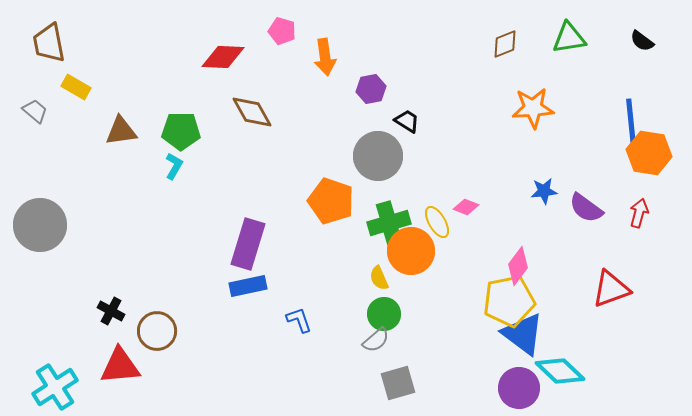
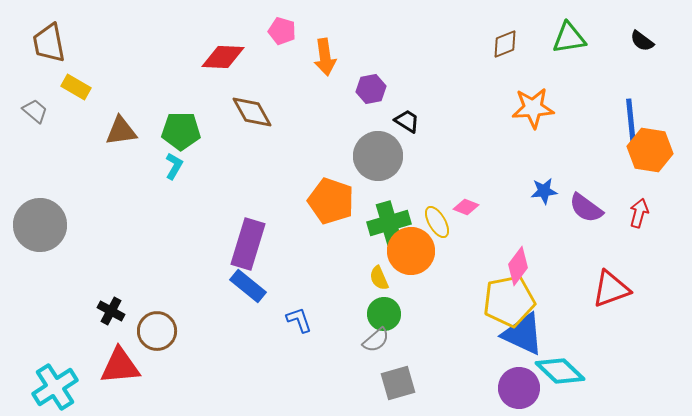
orange hexagon at (649, 153): moved 1 px right, 3 px up
blue rectangle at (248, 286): rotated 51 degrees clockwise
blue triangle at (523, 334): rotated 12 degrees counterclockwise
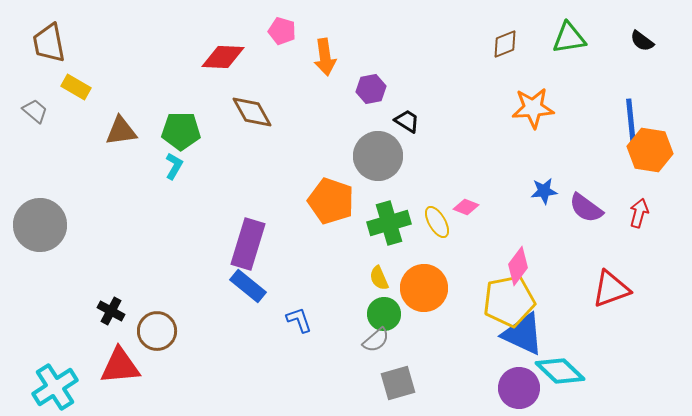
orange circle at (411, 251): moved 13 px right, 37 px down
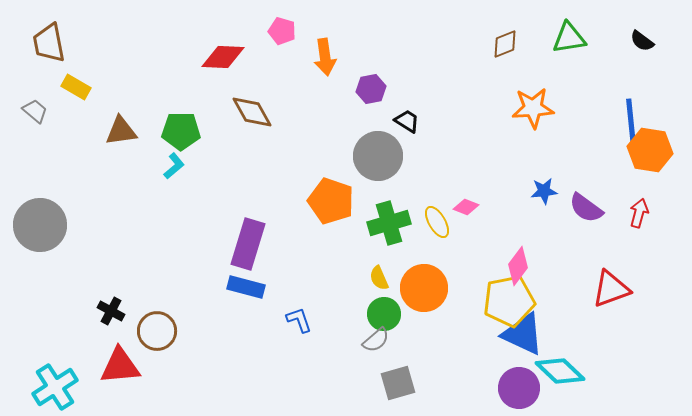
cyan L-shape at (174, 166): rotated 20 degrees clockwise
blue rectangle at (248, 286): moved 2 px left, 1 px down; rotated 24 degrees counterclockwise
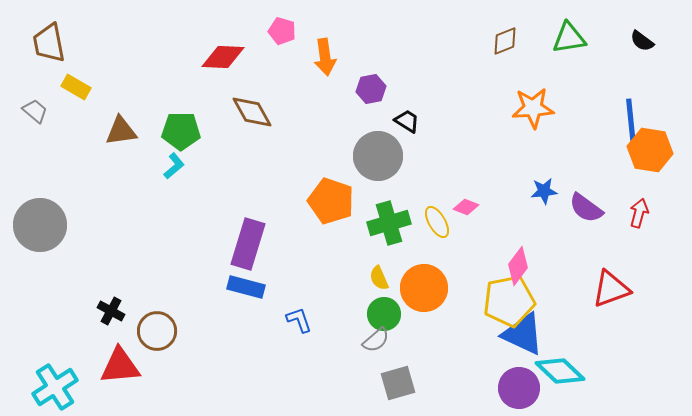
brown diamond at (505, 44): moved 3 px up
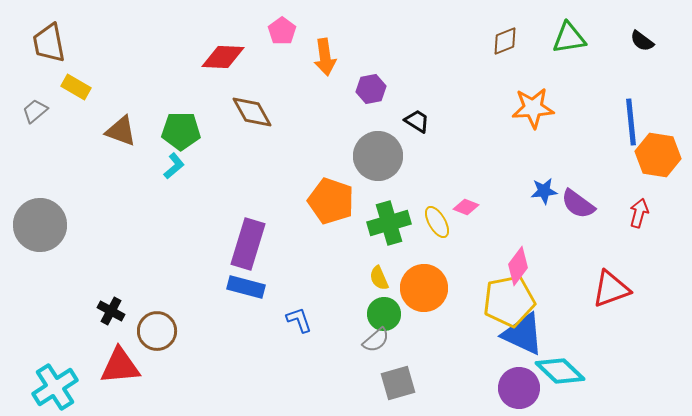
pink pentagon at (282, 31): rotated 20 degrees clockwise
gray trapezoid at (35, 111): rotated 80 degrees counterclockwise
black trapezoid at (407, 121): moved 10 px right
brown triangle at (121, 131): rotated 28 degrees clockwise
orange hexagon at (650, 150): moved 8 px right, 5 px down
purple semicircle at (586, 208): moved 8 px left, 4 px up
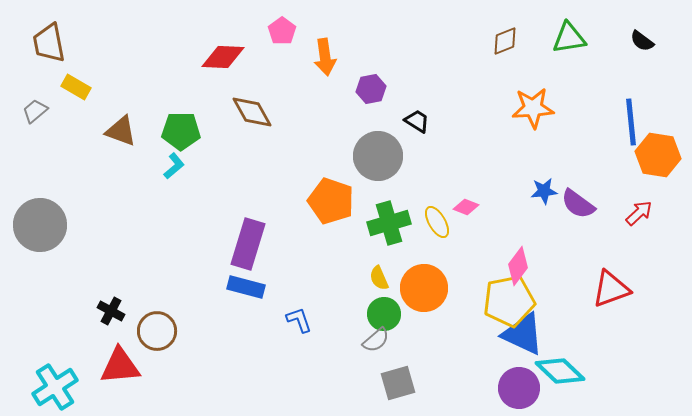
red arrow at (639, 213): rotated 32 degrees clockwise
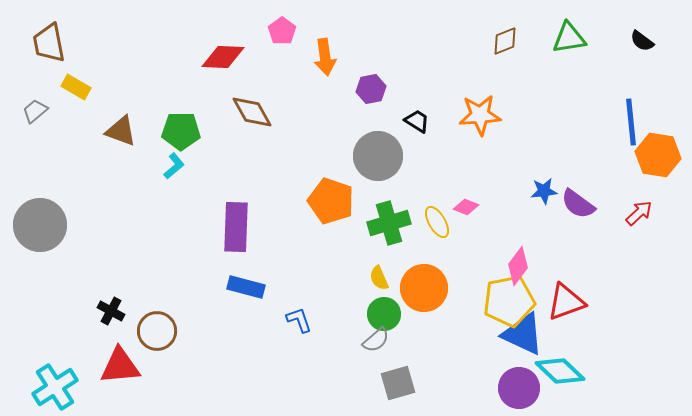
orange star at (533, 108): moved 53 px left, 7 px down
purple rectangle at (248, 244): moved 12 px left, 17 px up; rotated 15 degrees counterclockwise
red triangle at (611, 289): moved 45 px left, 13 px down
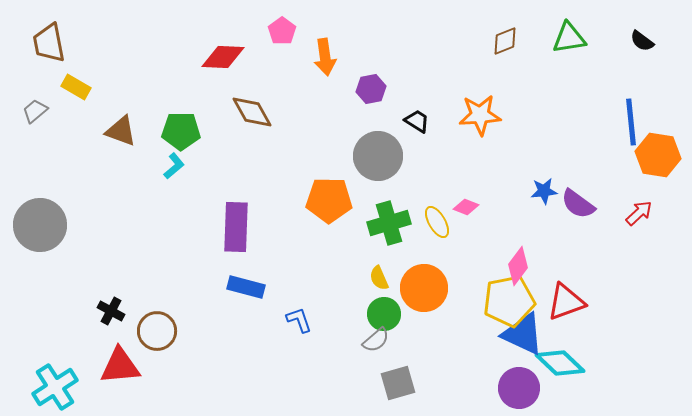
orange pentagon at (331, 201): moved 2 px left, 1 px up; rotated 18 degrees counterclockwise
cyan diamond at (560, 371): moved 8 px up
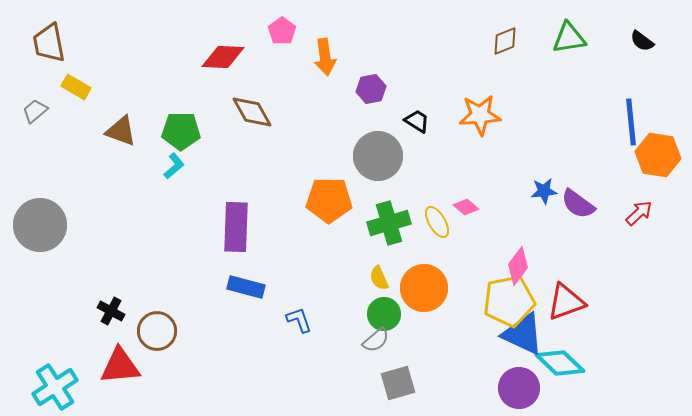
pink diamond at (466, 207): rotated 20 degrees clockwise
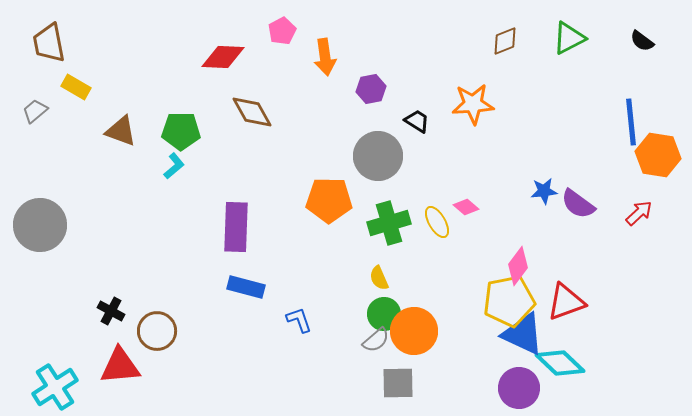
pink pentagon at (282, 31): rotated 8 degrees clockwise
green triangle at (569, 38): rotated 18 degrees counterclockwise
orange star at (480, 115): moved 7 px left, 11 px up
orange circle at (424, 288): moved 10 px left, 43 px down
gray square at (398, 383): rotated 15 degrees clockwise
